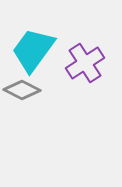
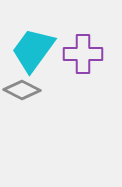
purple cross: moved 2 px left, 9 px up; rotated 33 degrees clockwise
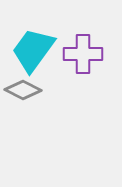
gray diamond: moved 1 px right
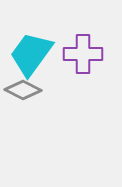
cyan trapezoid: moved 2 px left, 4 px down
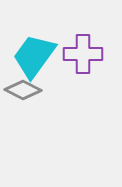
cyan trapezoid: moved 3 px right, 2 px down
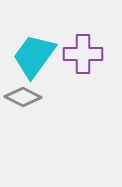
gray diamond: moved 7 px down
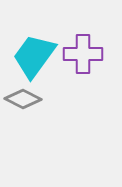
gray diamond: moved 2 px down
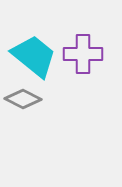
cyan trapezoid: rotated 93 degrees clockwise
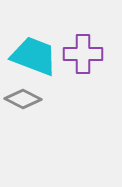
cyan trapezoid: rotated 18 degrees counterclockwise
